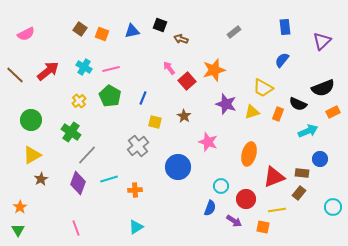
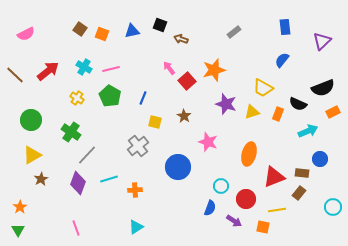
yellow cross at (79, 101): moved 2 px left, 3 px up; rotated 16 degrees counterclockwise
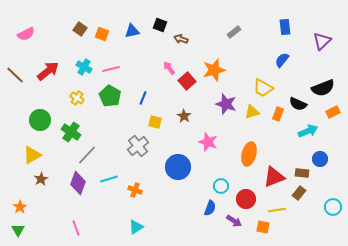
green circle at (31, 120): moved 9 px right
orange cross at (135, 190): rotated 24 degrees clockwise
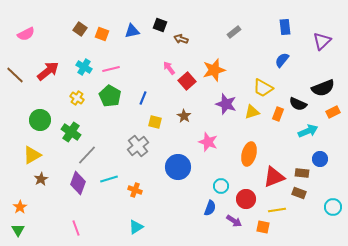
brown rectangle at (299, 193): rotated 72 degrees clockwise
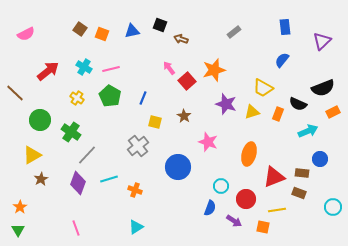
brown line at (15, 75): moved 18 px down
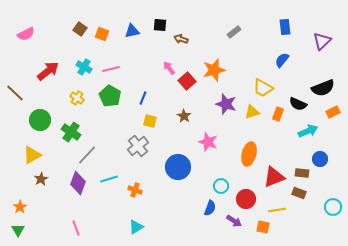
black square at (160, 25): rotated 16 degrees counterclockwise
yellow square at (155, 122): moved 5 px left, 1 px up
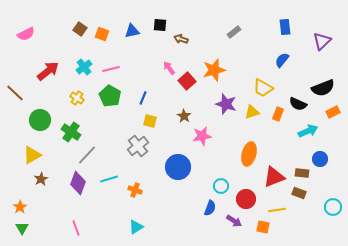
cyan cross at (84, 67): rotated 21 degrees clockwise
pink star at (208, 142): moved 6 px left, 6 px up; rotated 30 degrees counterclockwise
green triangle at (18, 230): moved 4 px right, 2 px up
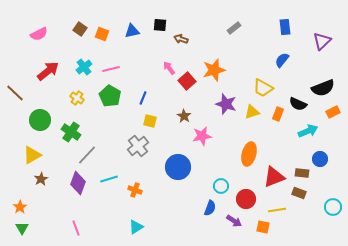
gray rectangle at (234, 32): moved 4 px up
pink semicircle at (26, 34): moved 13 px right
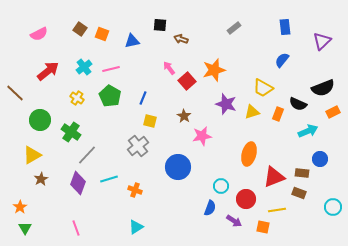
blue triangle at (132, 31): moved 10 px down
green triangle at (22, 228): moved 3 px right
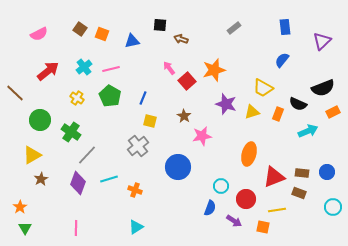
blue circle at (320, 159): moved 7 px right, 13 px down
pink line at (76, 228): rotated 21 degrees clockwise
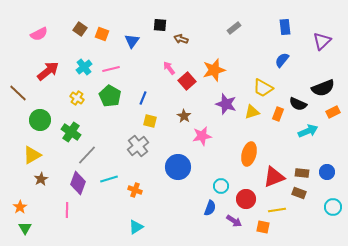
blue triangle at (132, 41): rotated 42 degrees counterclockwise
brown line at (15, 93): moved 3 px right
pink line at (76, 228): moved 9 px left, 18 px up
